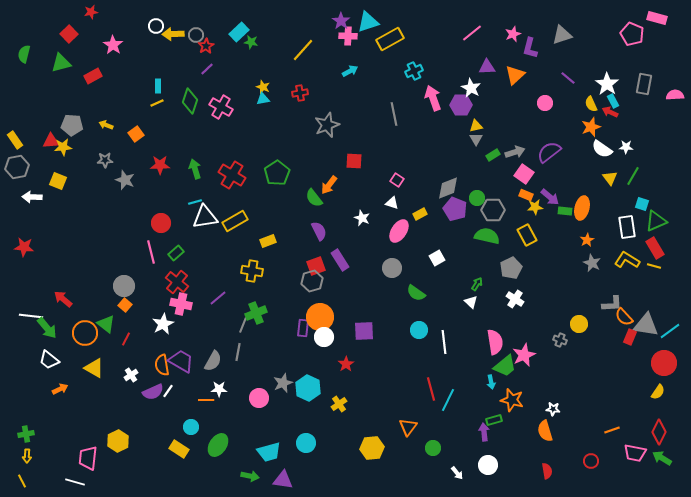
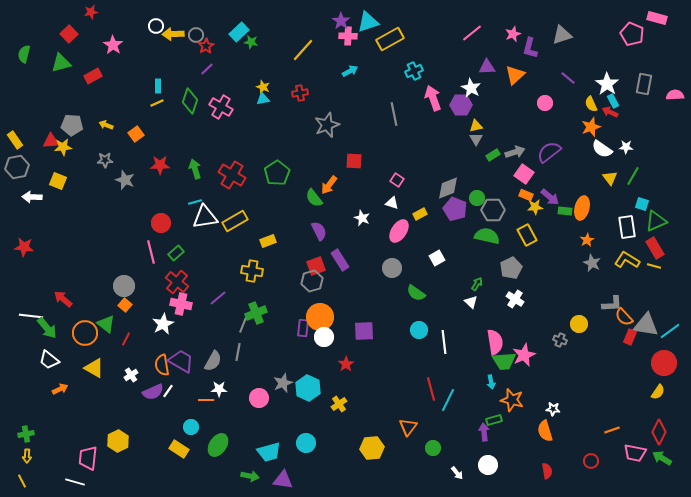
green trapezoid at (505, 366): moved 1 px left, 5 px up; rotated 35 degrees clockwise
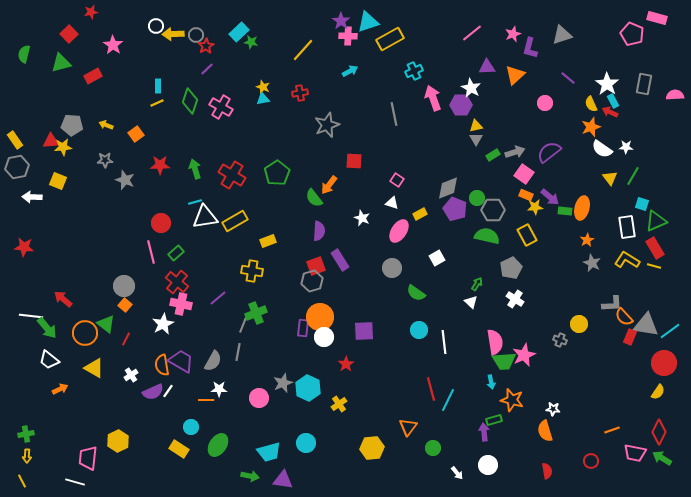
purple semicircle at (319, 231): rotated 30 degrees clockwise
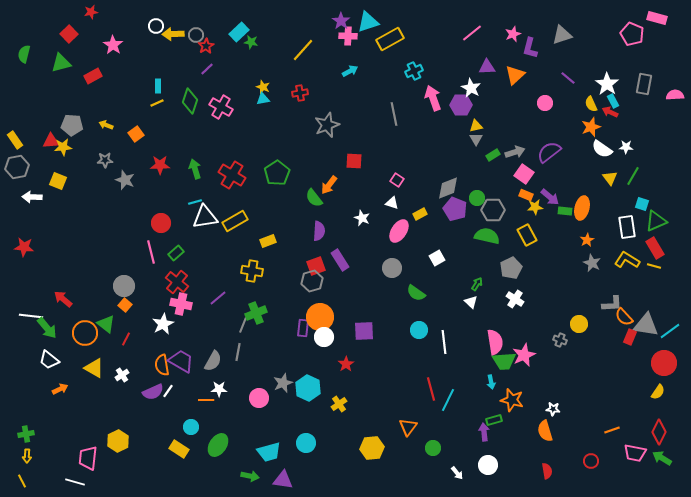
white cross at (131, 375): moved 9 px left
